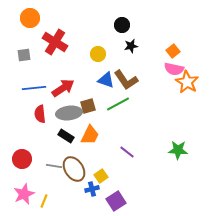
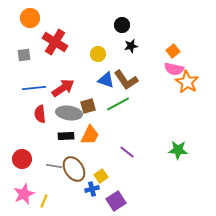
gray ellipse: rotated 15 degrees clockwise
black rectangle: rotated 35 degrees counterclockwise
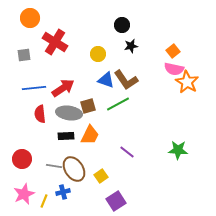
blue cross: moved 29 px left, 3 px down
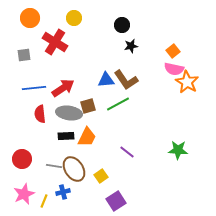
yellow circle: moved 24 px left, 36 px up
blue triangle: rotated 24 degrees counterclockwise
orange trapezoid: moved 3 px left, 2 px down
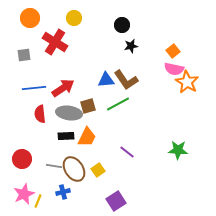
yellow square: moved 3 px left, 6 px up
yellow line: moved 6 px left
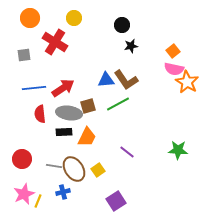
black rectangle: moved 2 px left, 4 px up
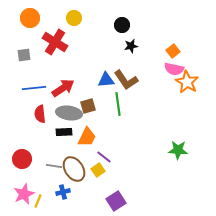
green line: rotated 70 degrees counterclockwise
purple line: moved 23 px left, 5 px down
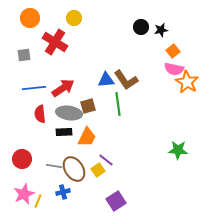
black circle: moved 19 px right, 2 px down
black star: moved 30 px right, 16 px up
purple line: moved 2 px right, 3 px down
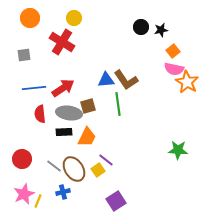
red cross: moved 7 px right
gray line: rotated 28 degrees clockwise
